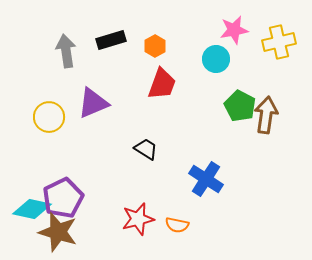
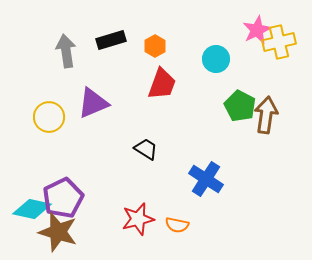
pink star: moved 23 px right; rotated 16 degrees counterclockwise
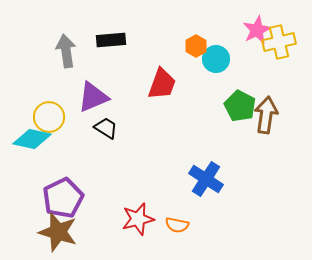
black rectangle: rotated 12 degrees clockwise
orange hexagon: moved 41 px right
purple triangle: moved 6 px up
black trapezoid: moved 40 px left, 21 px up
cyan diamond: moved 70 px up
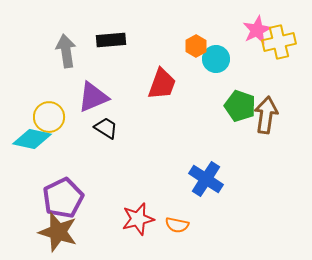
green pentagon: rotated 8 degrees counterclockwise
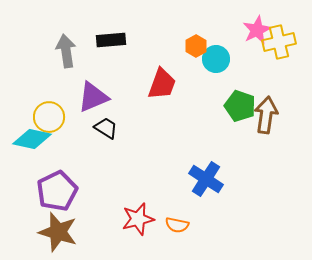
purple pentagon: moved 6 px left, 7 px up
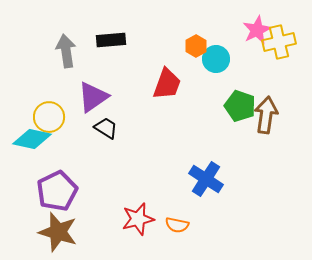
red trapezoid: moved 5 px right
purple triangle: rotated 12 degrees counterclockwise
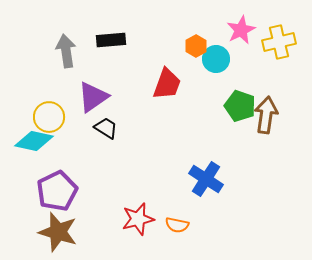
pink star: moved 16 px left
cyan diamond: moved 2 px right, 2 px down
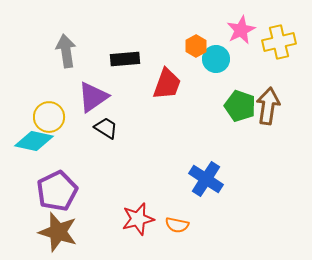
black rectangle: moved 14 px right, 19 px down
brown arrow: moved 2 px right, 9 px up
